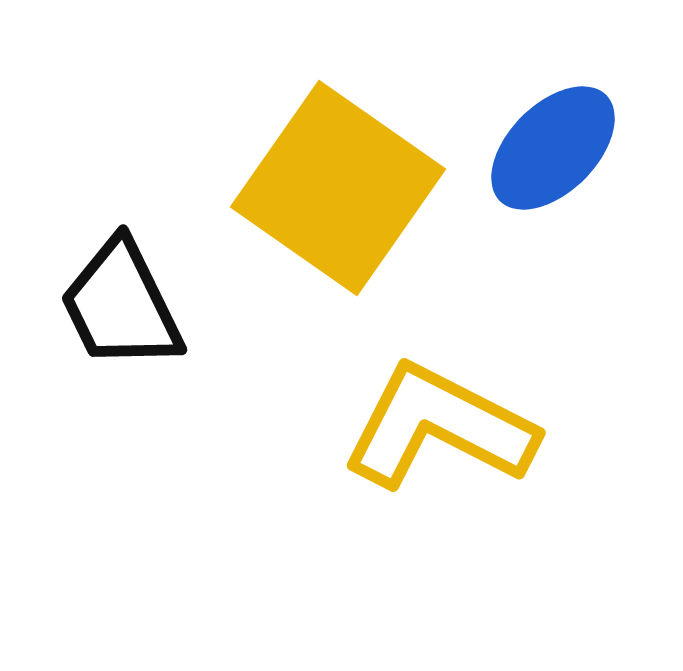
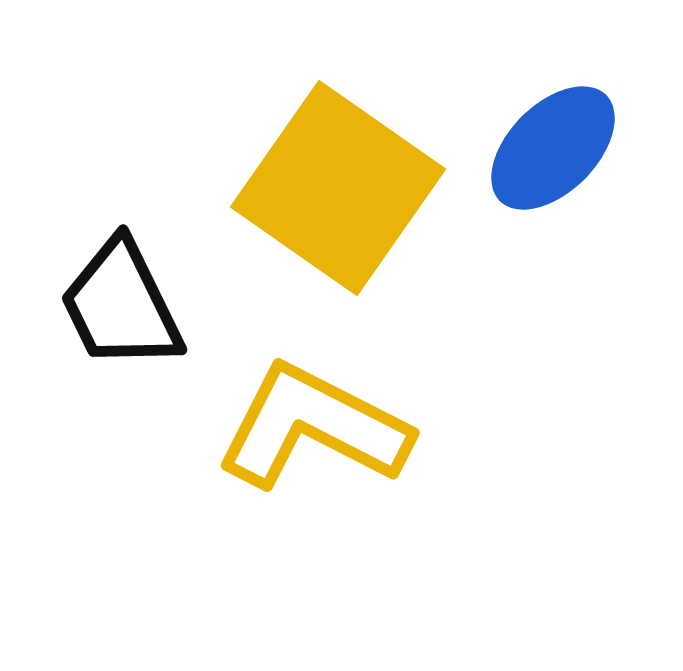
yellow L-shape: moved 126 px left
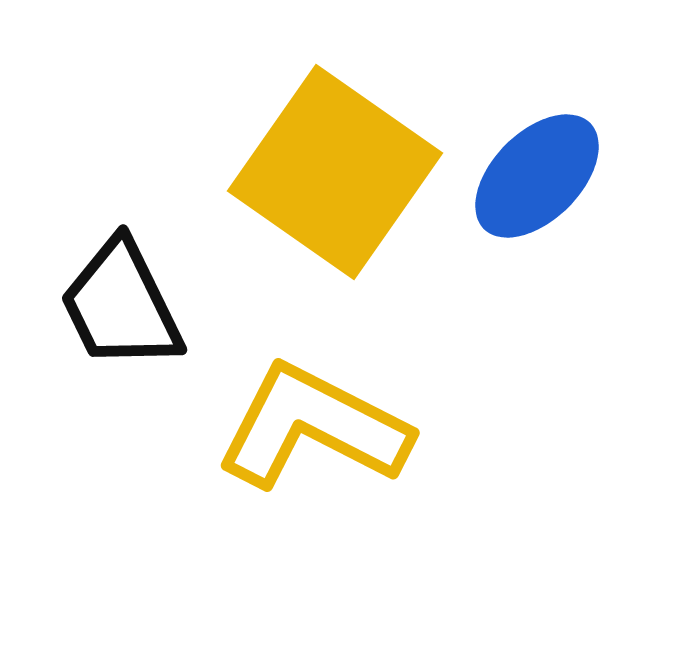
blue ellipse: moved 16 px left, 28 px down
yellow square: moved 3 px left, 16 px up
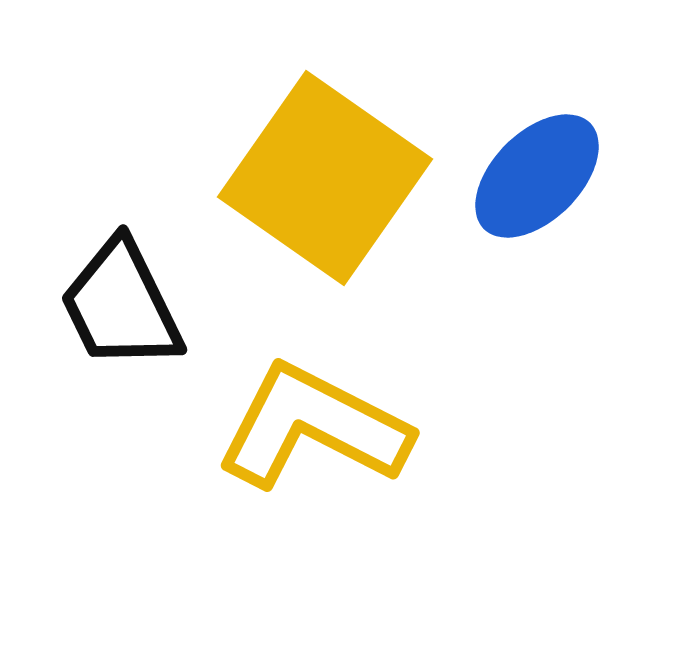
yellow square: moved 10 px left, 6 px down
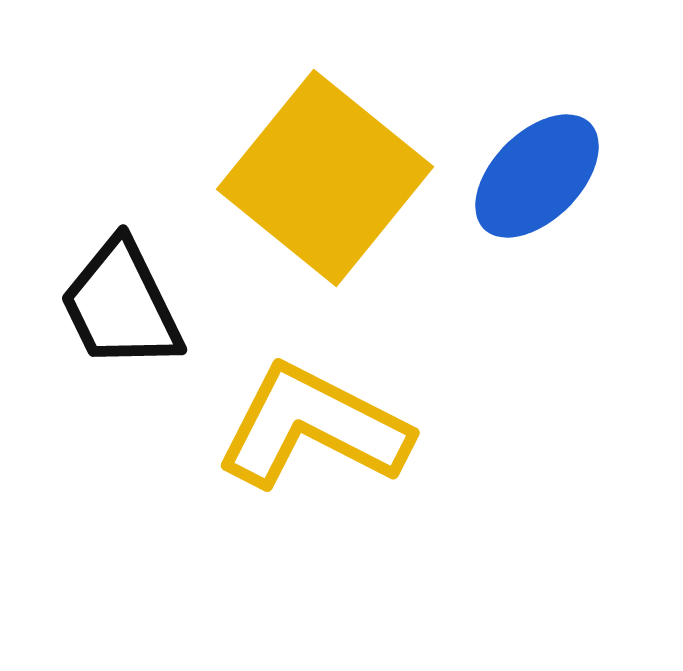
yellow square: rotated 4 degrees clockwise
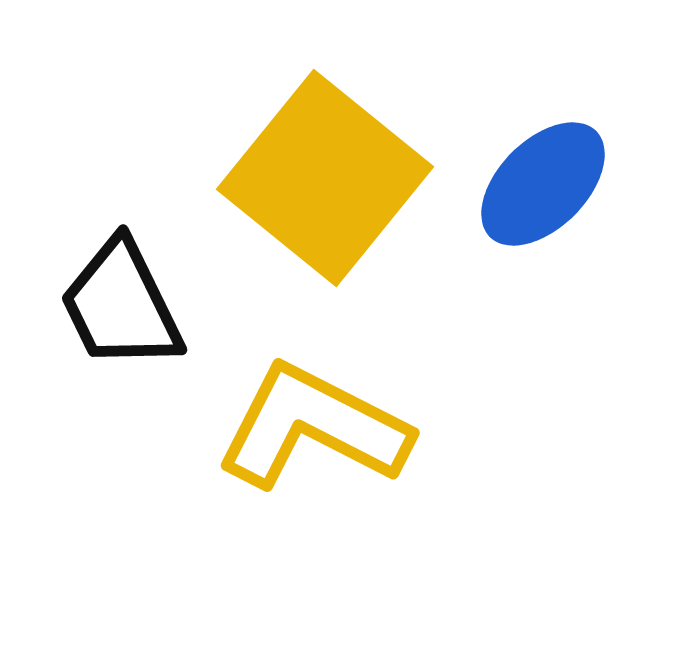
blue ellipse: moved 6 px right, 8 px down
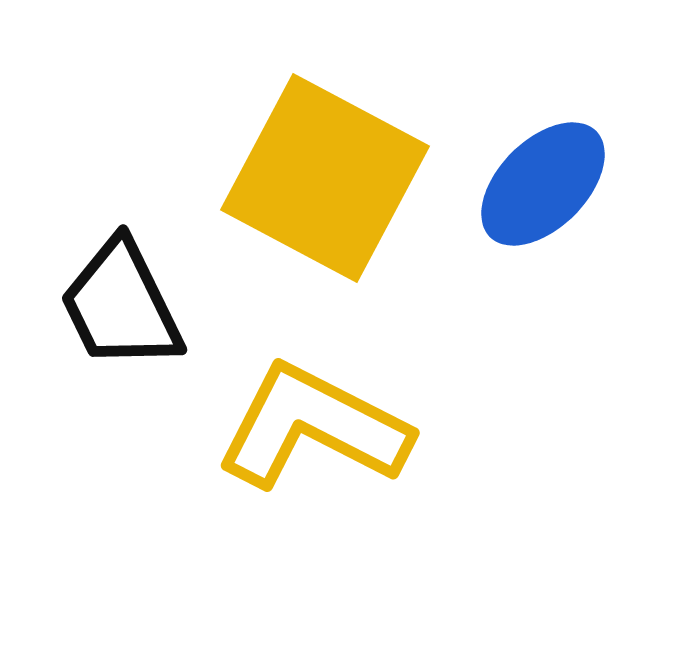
yellow square: rotated 11 degrees counterclockwise
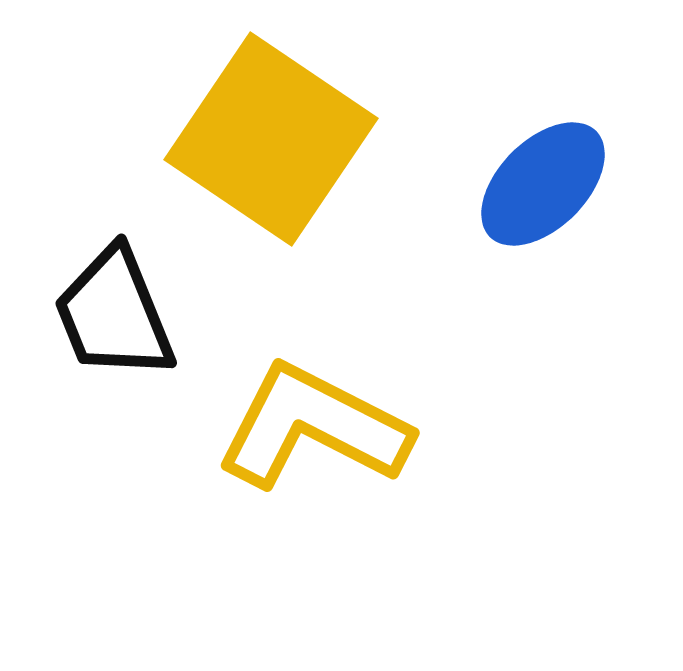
yellow square: moved 54 px left, 39 px up; rotated 6 degrees clockwise
black trapezoid: moved 7 px left, 9 px down; rotated 4 degrees clockwise
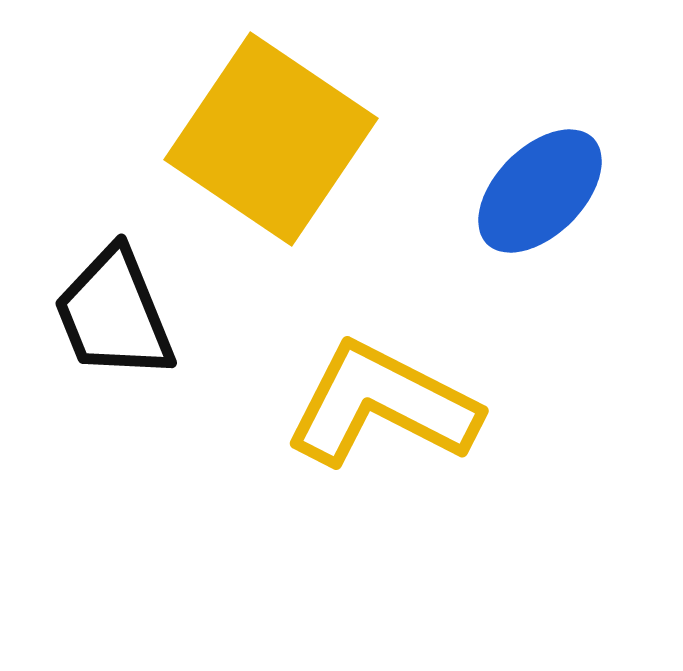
blue ellipse: moved 3 px left, 7 px down
yellow L-shape: moved 69 px right, 22 px up
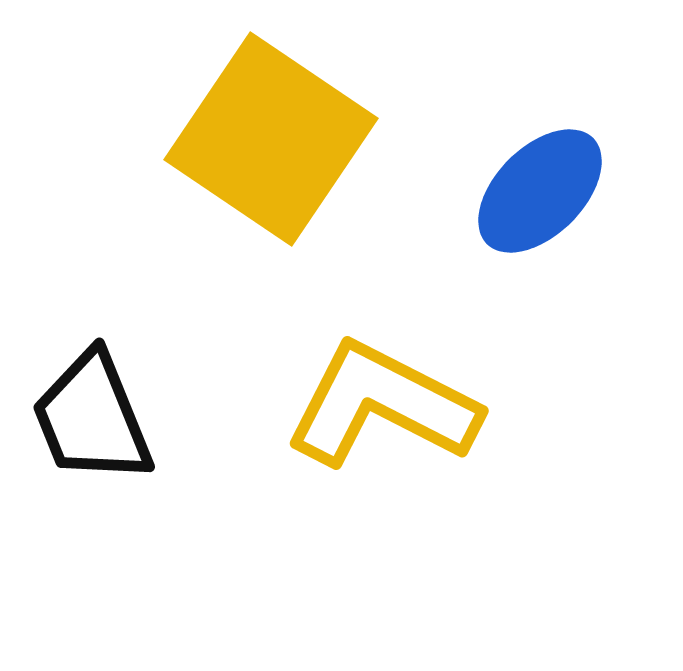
black trapezoid: moved 22 px left, 104 px down
